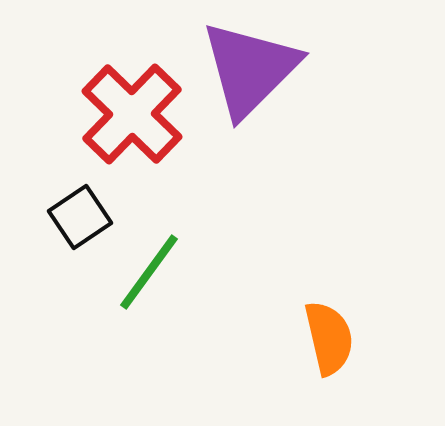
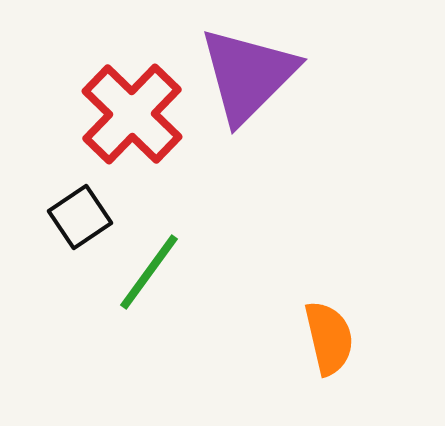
purple triangle: moved 2 px left, 6 px down
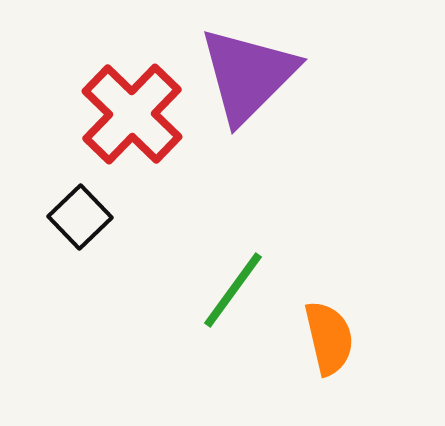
black square: rotated 10 degrees counterclockwise
green line: moved 84 px right, 18 px down
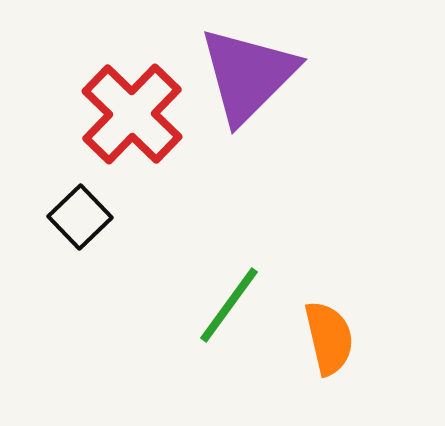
green line: moved 4 px left, 15 px down
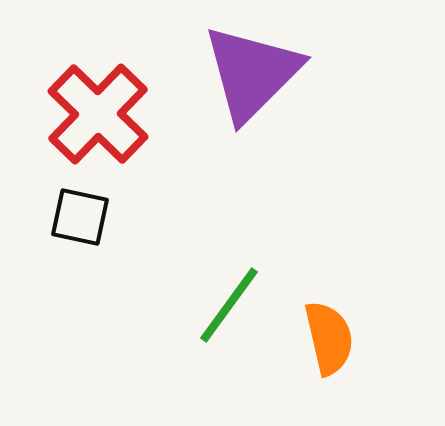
purple triangle: moved 4 px right, 2 px up
red cross: moved 34 px left
black square: rotated 34 degrees counterclockwise
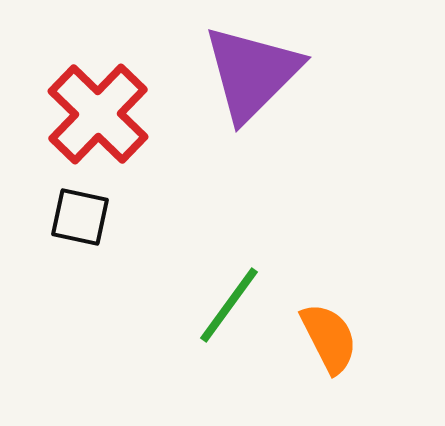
orange semicircle: rotated 14 degrees counterclockwise
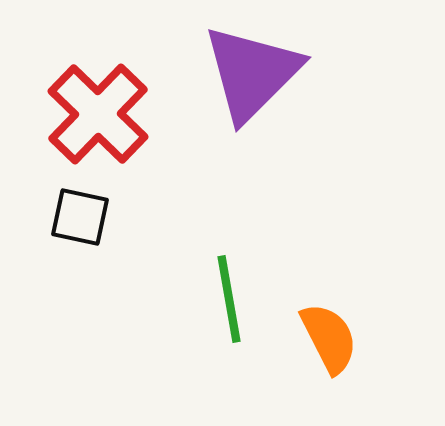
green line: moved 6 px up; rotated 46 degrees counterclockwise
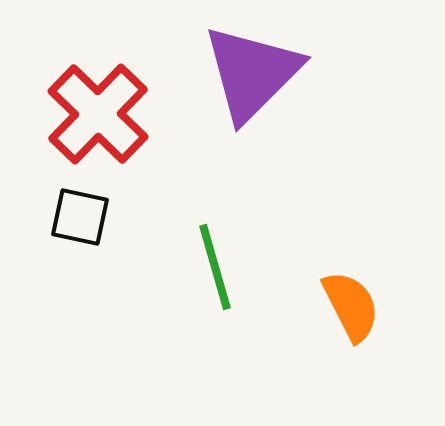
green line: moved 14 px left, 32 px up; rotated 6 degrees counterclockwise
orange semicircle: moved 22 px right, 32 px up
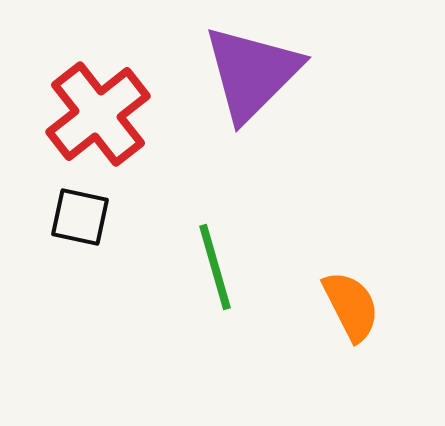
red cross: rotated 8 degrees clockwise
